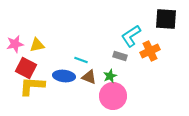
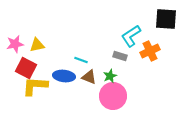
yellow L-shape: moved 3 px right
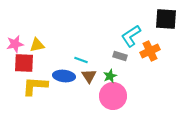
red square: moved 2 px left, 5 px up; rotated 25 degrees counterclockwise
brown triangle: moved 1 px up; rotated 35 degrees clockwise
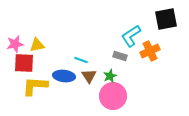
black square: rotated 15 degrees counterclockwise
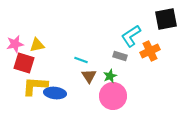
red square: rotated 15 degrees clockwise
blue ellipse: moved 9 px left, 17 px down
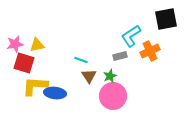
gray rectangle: rotated 32 degrees counterclockwise
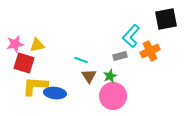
cyan L-shape: rotated 15 degrees counterclockwise
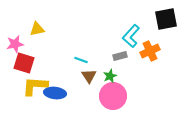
yellow triangle: moved 16 px up
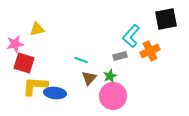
brown triangle: moved 2 px down; rotated 14 degrees clockwise
